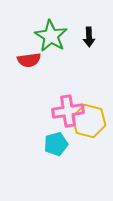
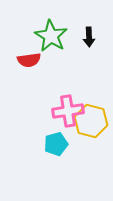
yellow hexagon: moved 2 px right
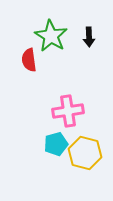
red semicircle: rotated 90 degrees clockwise
yellow hexagon: moved 6 px left, 32 px down
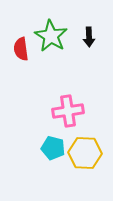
red semicircle: moved 8 px left, 11 px up
cyan pentagon: moved 3 px left, 4 px down; rotated 30 degrees clockwise
yellow hexagon: rotated 12 degrees counterclockwise
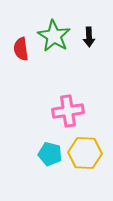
green star: moved 3 px right
cyan pentagon: moved 3 px left, 6 px down
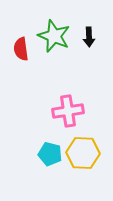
green star: rotated 8 degrees counterclockwise
yellow hexagon: moved 2 px left
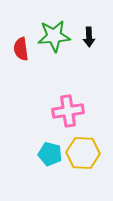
green star: rotated 28 degrees counterclockwise
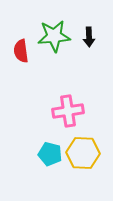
red semicircle: moved 2 px down
